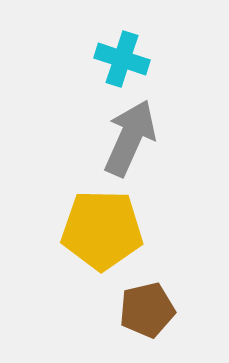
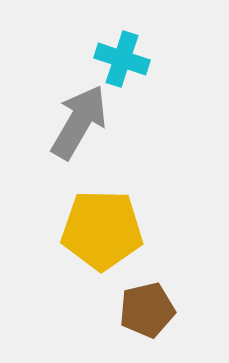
gray arrow: moved 51 px left, 16 px up; rotated 6 degrees clockwise
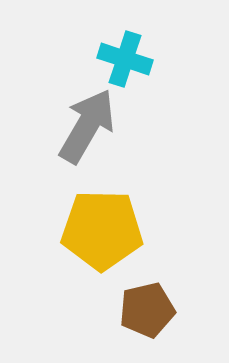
cyan cross: moved 3 px right
gray arrow: moved 8 px right, 4 px down
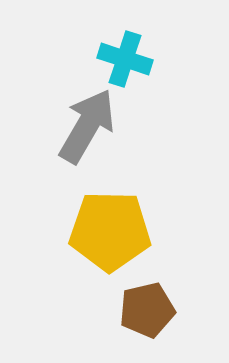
yellow pentagon: moved 8 px right, 1 px down
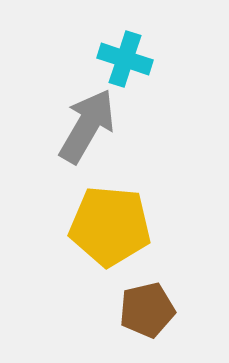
yellow pentagon: moved 5 px up; rotated 4 degrees clockwise
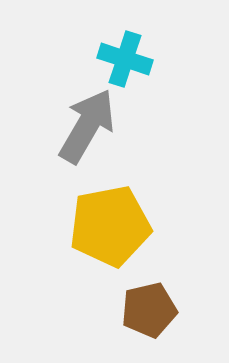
yellow pentagon: rotated 16 degrees counterclockwise
brown pentagon: moved 2 px right
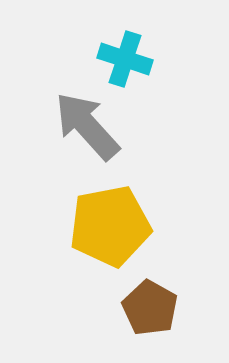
gray arrow: rotated 72 degrees counterclockwise
brown pentagon: moved 1 px right, 2 px up; rotated 30 degrees counterclockwise
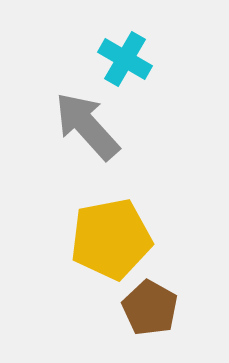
cyan cross: rotated 12 degrees clockwise
yellow pentagon: moved 1 px right, 13 px down
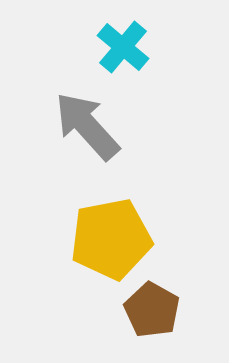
cyan cross: moved 2 px left, 12 px up; rotated 10 degrees clockwise
brown pentagon: moved 2 px right, 2 px down
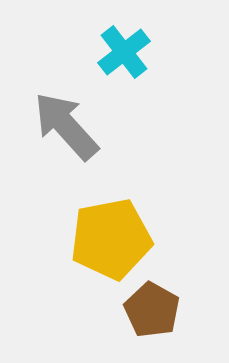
cyan cross: moved 1 px right, 5 px down; rotated 12 degrees clockwise
gray arrow: moved 21 px left
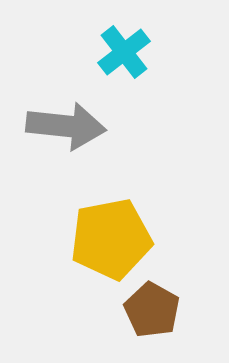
gray arrow: rotated 138 degrees clockwise
